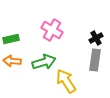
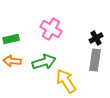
pink cross: moved 1 px left, 1 px up
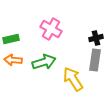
black cross: rotated 16 degrees clockwise
orange arrow: moved 1 px right, 1 px up
yellow arrow: moved 7 px right, 2 px up
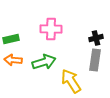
pink cross: rotated 30 degrees counterclockwise
yellow arrow: moved 2 px left, 2 px down
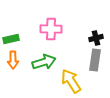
orange arrow: rotated 96 degrees counterclockwise
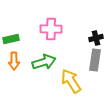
orange arrow: moved 1 px right, 1 px down
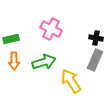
pink cross: rotated 25 degrees clockwise
black cross: rotated 24 degrees clockwise
gray rectangle: rotated 15 degrees clockwise
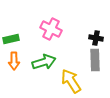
gray rectangle: rotated 25 degrees counterclockwise
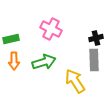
black cross: rotated 24 degrees counterclockwise
gray rectangle: moved 1 px left
yellow arrow: moved 4 px right
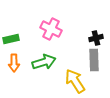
orange arrow: moved 2 px down
